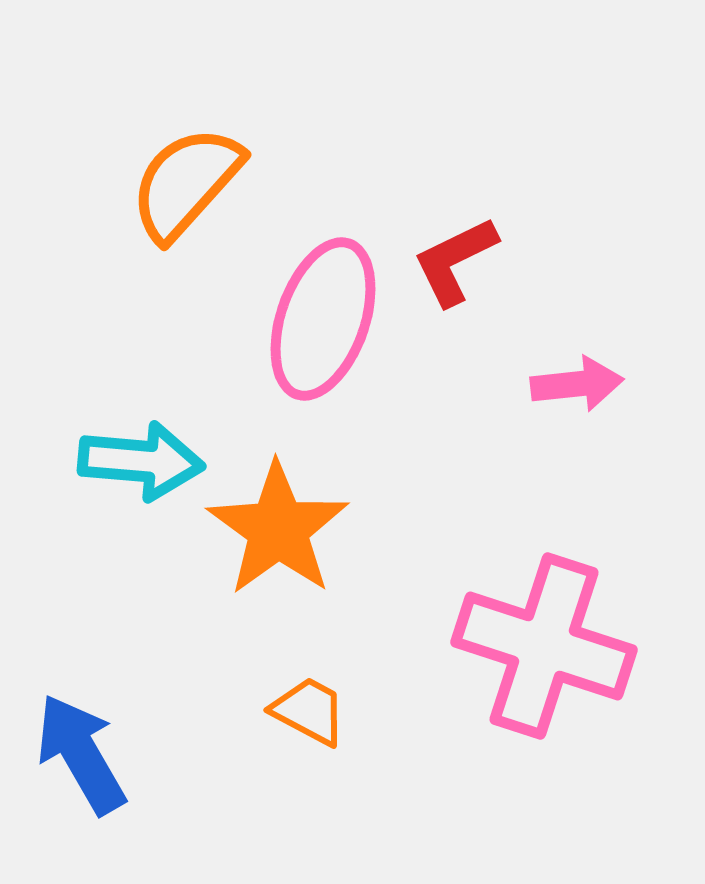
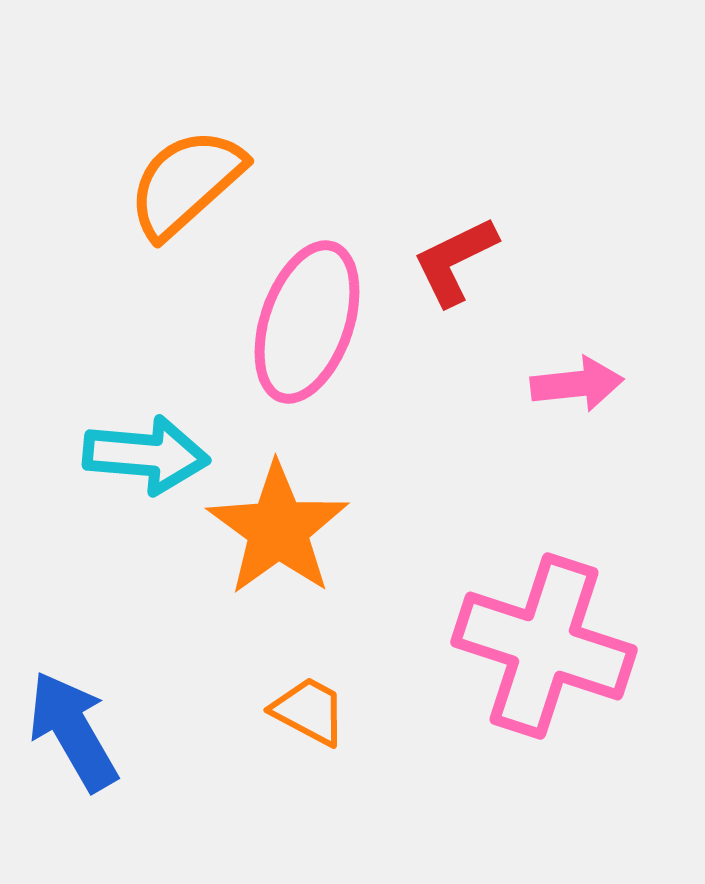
orange semicircle: rotated 6 degrees clockwise
pink ellipse: moved 16 px left, 3 px down
cyan arrow: moved 5 px right, 6 px up
blue arrow: moved 8 px left, 23 px up
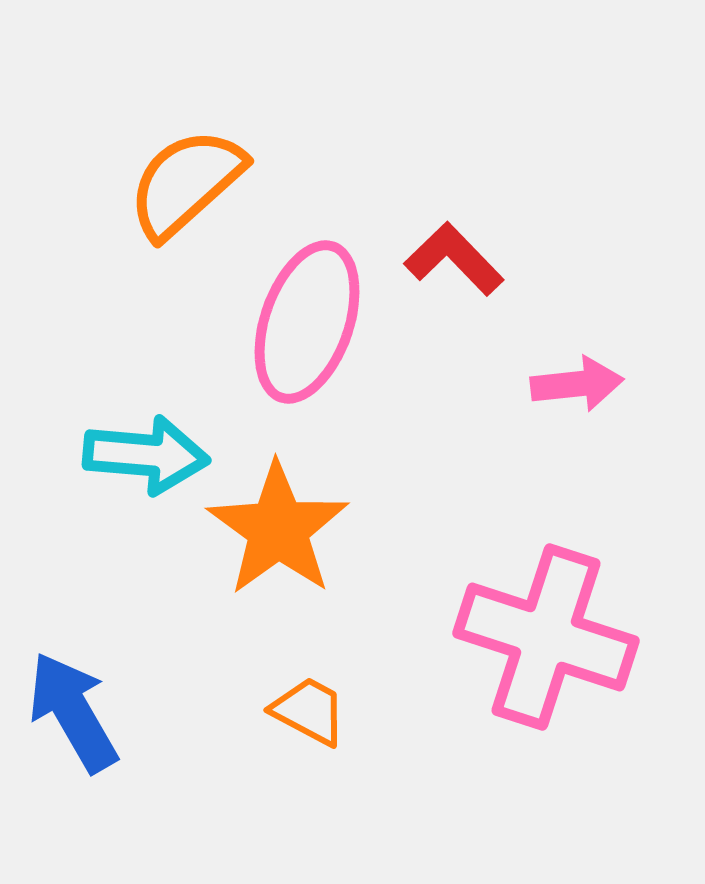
red L-shape: moved 1 px left, 2 px up; rotated 72 degrees clockwise
pink cross: moved 2 px right, 9 px up
blue arrow: moved 19 px up
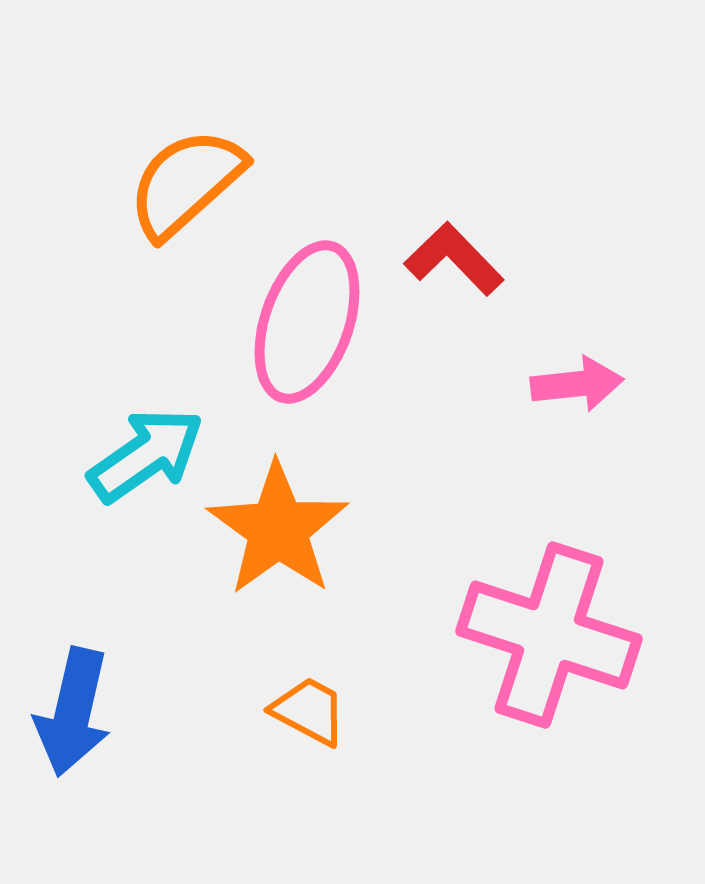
cyan arrow: rotated 40 degrees counterclockwise
pink cross: moved 3 px right, 2 px up
blue arrow: rotated 137 degrees counterclockwise
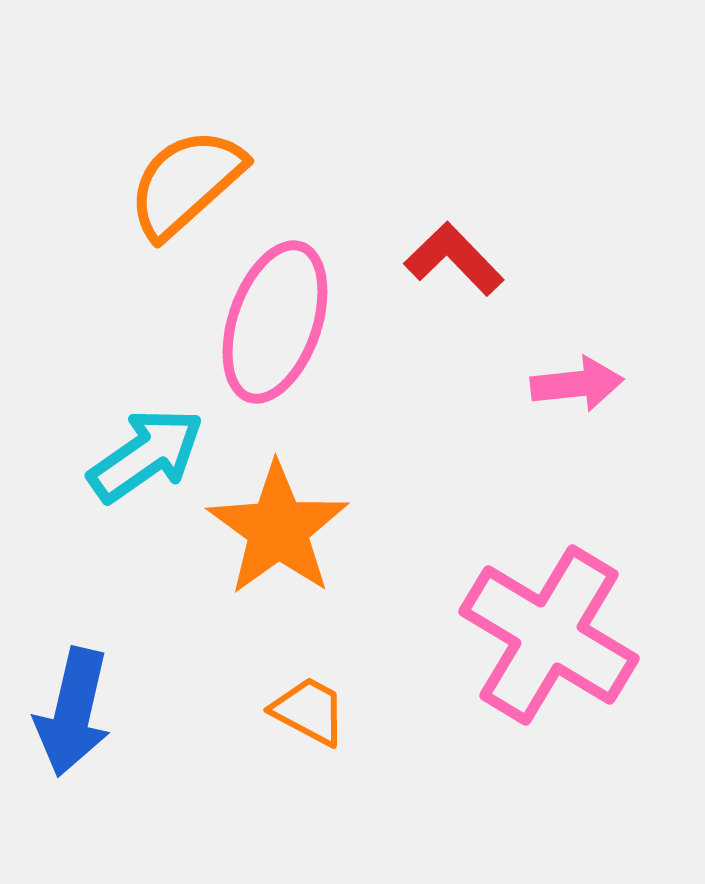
pink ellipse: moved 32 px left
pink cross: rotated 13 degrees clockwise
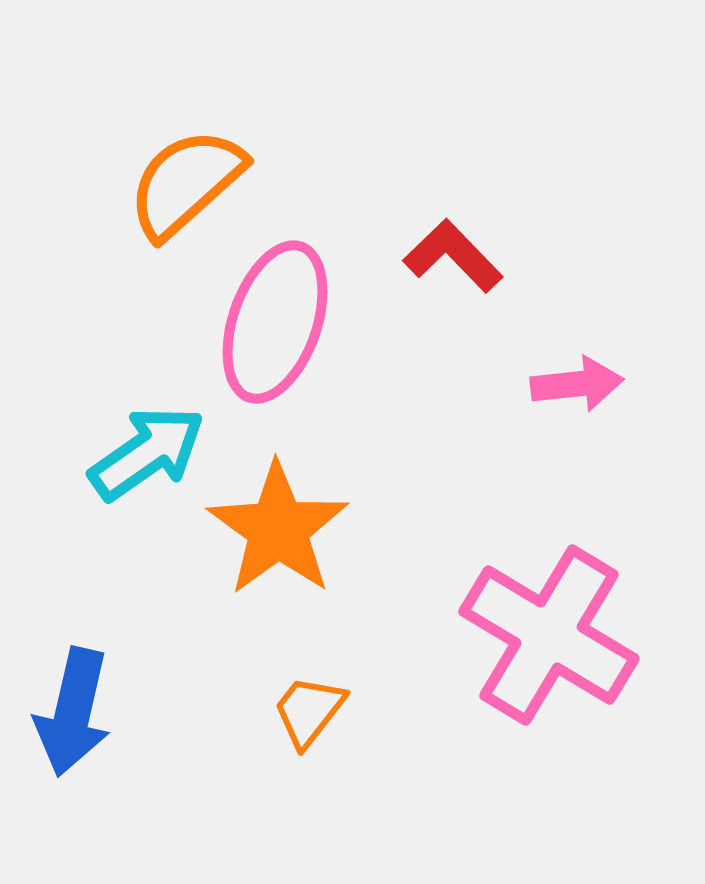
red L-shape: moved 1 px left, 3 px up
cyan arrow: moved 1 px right, 2 px up
orange trapezoid: rotated 80 degrees counterclockwise
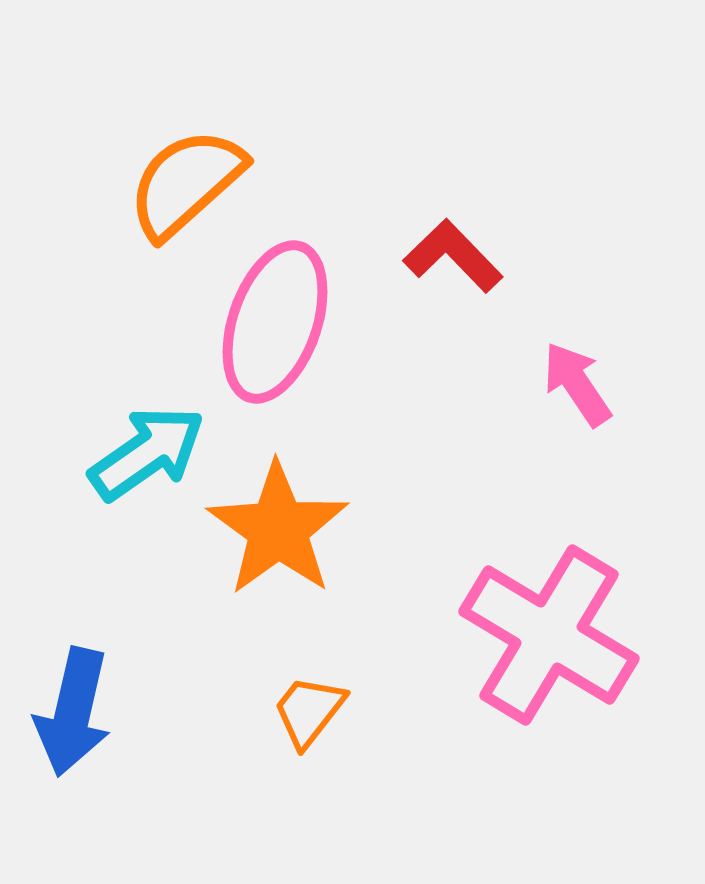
pink arrow: rotated 118 degrees counterclockwise
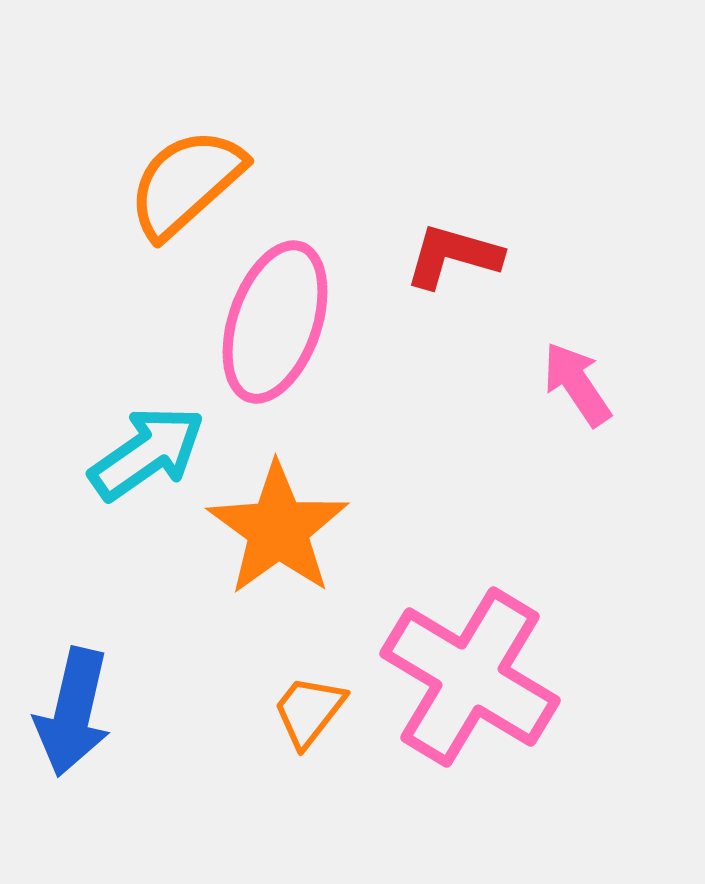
red L-shape: rotated 30 degrees counterclockwise
pink cross: moved 79 px left, 42 px down
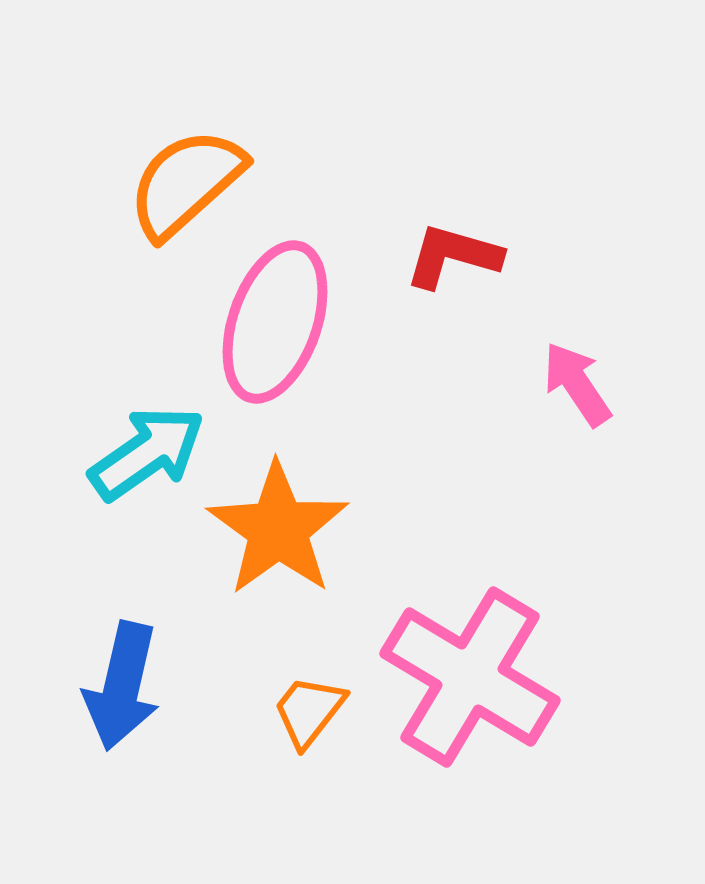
blue arrow: moved 49 px right, 26 px up
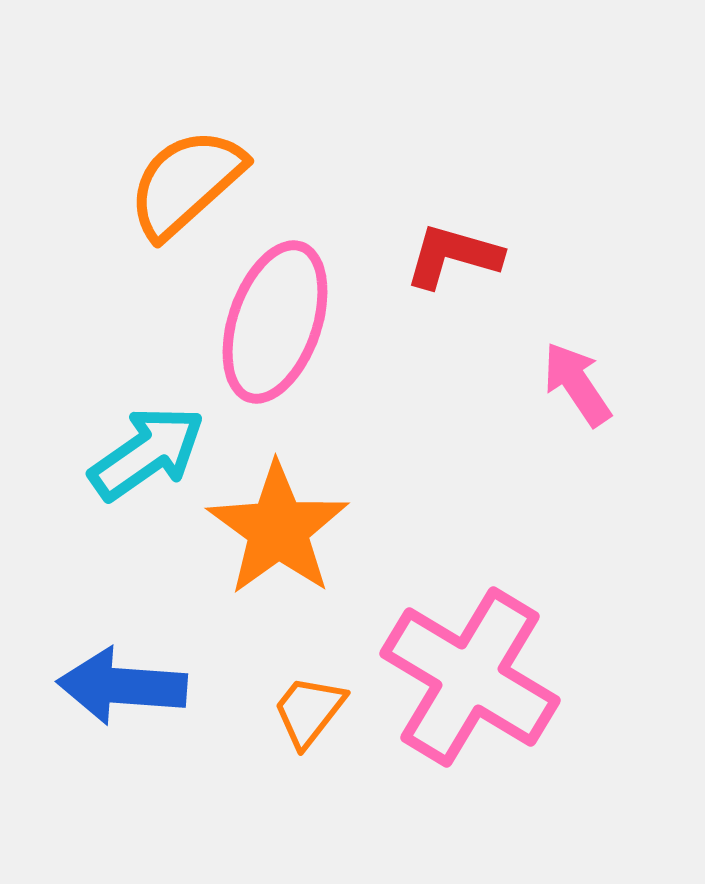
blue arrow: rotated 81 degrees clockwise
